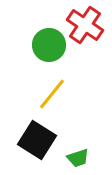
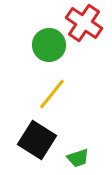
red cross: moved 1 px left, 2 px up
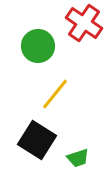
green circle: moved 11 px left, 1 px down
yellow line: moved 3 px right
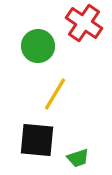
yellow line: rotated 8 degrees counterclockwise
black square: rotated 27 degrees counterclockwise
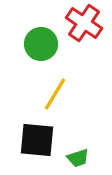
green circle: moved 3 px right, 2 px up
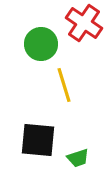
yellow line: moved 9 px right, 9 px up; rotated 48 degrees counterclockwise
black square: moved 1 px right
